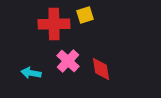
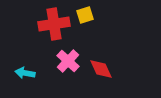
red cross: rotated 8 degrees counterclockwise
red diamond: rotated 15 degrees counterclockwise
cyan arrow: moved 6 px left
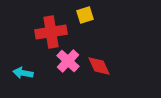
red cross: moved 3 px left, 8 px down
red diamond: moved 2 px left, 3 px up
cyan arrow: moved 2 px left
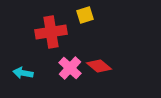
pink cross: moved 2 px right, 7 px down
red diamond: rotated 25 degrees counterclockwise
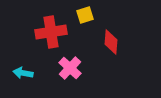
red diamond: moved 12 px right, 24 px up; rotated 55 degrees clockwise
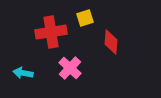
yellow square: moved 3 px down
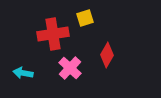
red cross: moved 2 px right, 2 px down
red diamond: moved 4 px left, 13 px down; rotated 25 degrees clockwise
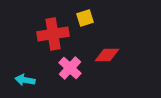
red diamond: rotated 60 degrees clockwise
cyan arrow: moved 2 px right, 7 px down
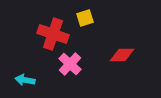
red cross: rotated 28 degrees clockwise
red diamond: moved 15 px right
pink cross: moved 4 px up
